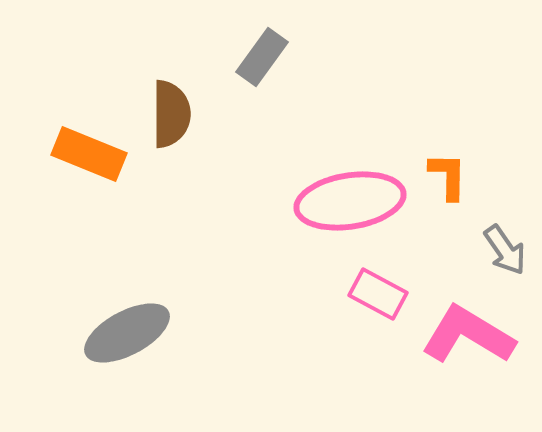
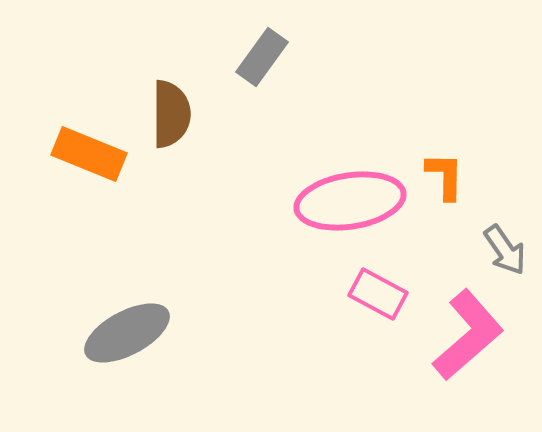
orange L-shape: moved 3 px left
pink L-shape: rotated 108 degrees clockwise
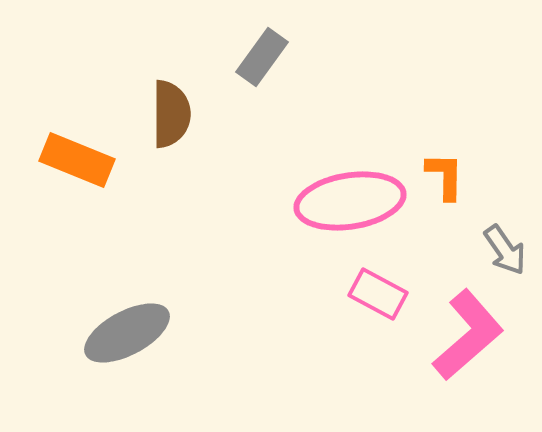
orange rectangle: moved 12 px left, 6 px down
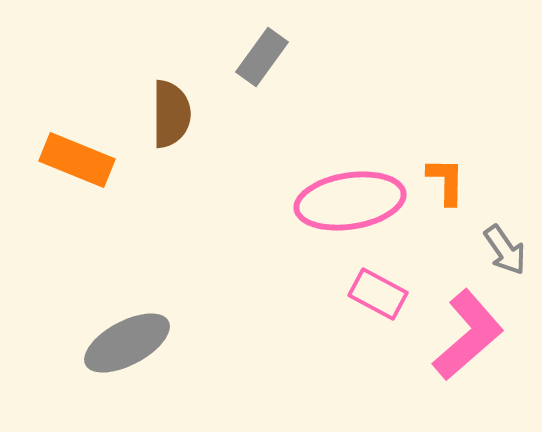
orange L-shape: moved 1 px right, 5 px down
gray ellipse: moved 10 px down
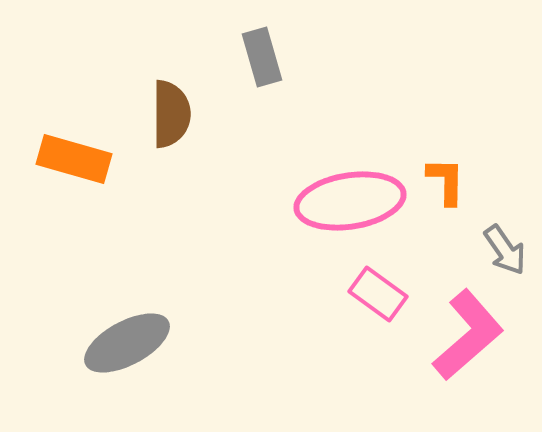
gray rectangle: rotated 52 degrees counterclockwise
orange rectangle: moved 3 px left, 1 px up; rotated 6 degrees counterclockwise
pink rectangle: rotated 8 degrees clockwise
